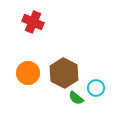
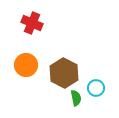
red cross: moved 1 px left, 1 px down
orange circle: moved 2 px left, 8 px up
green semicircle: rotated 140 degrees counterclockwise
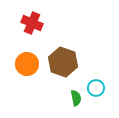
orange circle: moved 1 px right, 1 px up
brown hexagon: moved 1 px left, 11 px up; rotated 8 degrees counterclockwise
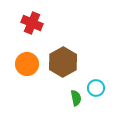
brown hexagon: rotated 12 degrees clockwise
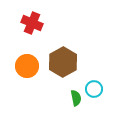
orange circle: moved 2 px down
cyan circle: moved 2 px left, 1 px down
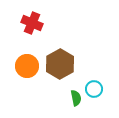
brown hexagon: moved 3 px left, 2 px down
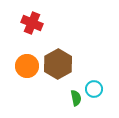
brown hexagon: moved 2 px left
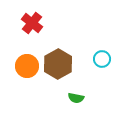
red cross: rotated 15 degrees clockwise
cyan circle: moved 8 px right, 30 px up
green semicircle: rotated 112 degrees clockwise
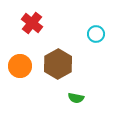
cyan circle: moved 6 px left, 25 px up
orange circle: moved 7 px left
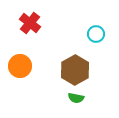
red cross: moved 2 px left
brown hexagon: moved 17 px right, 6 px down
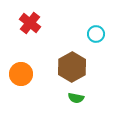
orange circle: moved 1 px right, 8 px down
brown hexagon: moved 3 px left, 3 px up
